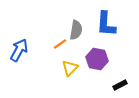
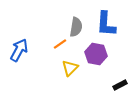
gray semicircle: moved 3 px up
purple hexagon: moved 1 px left, 5 px up
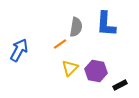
purple hexagon: moved 17 px down
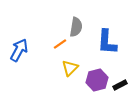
blue L-shape: moved 1 px right, 18 px down
purple hexagon: moved 1 px right, 9 px down; rotated 25 degrees counterclockwise
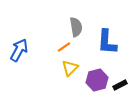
gray semicircle: rotated 18 degrees counterclockwise
orange line: moved 4 px right, 3 px down
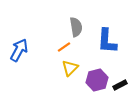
blue L-shape: moved 1 px up
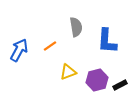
orange line: moved 14 px left, 1 px up
yellow triangle: moved 2 px left, 4 px down; rotated 24 degrees clockwise
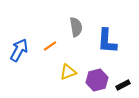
black rectangle: moved 3 px right
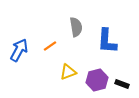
black rectangle: moved 1 px left, 1 px up; rotated 48 degrees clockwise
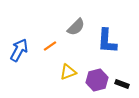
gray semicircle: rotated 54 degrees clockwise
